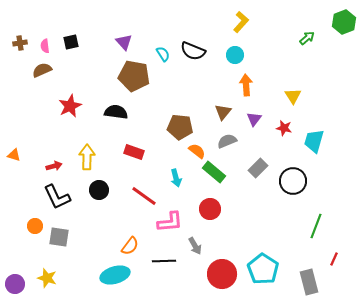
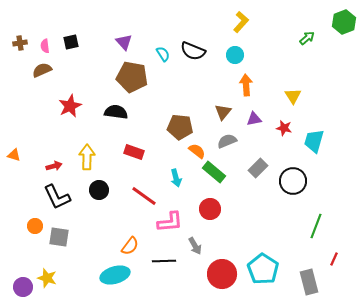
brown pentagon at (134, 76): moved 2 px left, 1 px down
purple triangle at (254, 119): rotated 42 degrees clockwise
purple circle at (15, 284): moved 8 px right, 3 px down
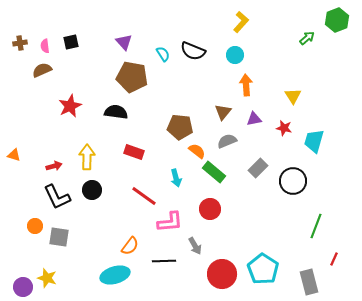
green hexagon at (344, 22): moved 7 px left, 2 px up
black circle at (99, 190): moved 7 px left
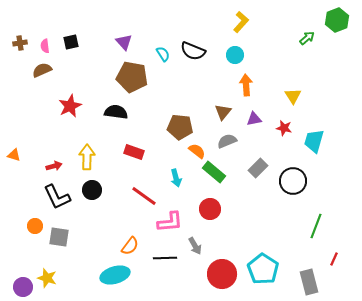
black line at (164, 261): moved 1 px right, 3 px up
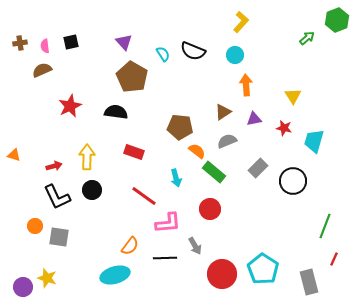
brown pentagon at (132, 77): rotated 20 degrees clockwise
brown triangle at (223, 112): rotated 18 degrees clockwise
pink L-shape at (170, 222): moved 2 px left, 1 px down
green line at (316, 226): moved 9 px right
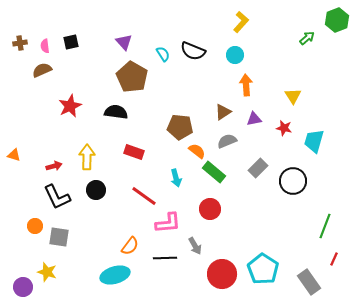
black circle at (92, 190): moved 4 px right
yellow star at (47, 278): moved 6 px up
gray rectangle at (309, 282): rotated 20 degrees counterclockwise
